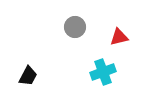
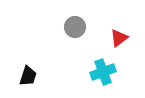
red triangle: moved 1 px down; rotated 24 degrees counterclockwise
black trapezoid: rotated 10 degrees counterclockwise
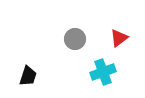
gray circle: moved 12 px down
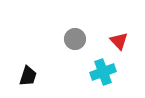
red triangle: moved 3 px down; rotated 36 degrees counterclockwise
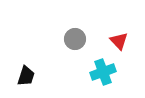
black trapezoid: moved 2 px left
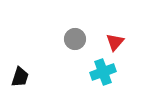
red triangle: moved 4 px left, 1 px down; rotated 24 degrees clockwise
black trapezoid: moved 6 px left, 1 px down
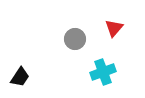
red triangle: moved 1 px left, 14 px up
black trapezoid: rotated 15 degrees clockwise
